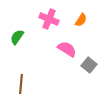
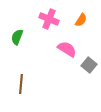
green semicircle: rotated 14 degrees counterclockwise
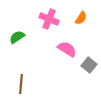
orange semicircle: moved 2 px up
green semicircle: rotated 35 degrees clockwise
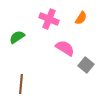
pink semicircle: moved 2 px left, 1 px up
gray square: moved 3 px left
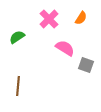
pink cross: rotated 24 degrees clockwise
gray square: rotated 21 degrees counterclockwise
brown line: moved 3 px left, 2 px down
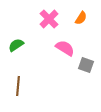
green semicircle: moved 1 px left, 8 px down
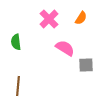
green semicircle: moved 3 px up; rotated 63 degrees counterclockwise
gray square: rotated 21 degrees counterclockwise
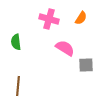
pink cross: rotated 30 degrees counterclockwise
